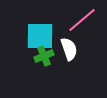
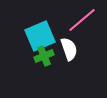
cyan square: rotated 24 degrees counterclockwise
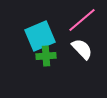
white semicircle: moved 13 px right; rotated 25 degrees counterclockwise
green cross: moved 2 px right; rotated 18 degrees clockwise
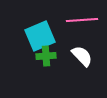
pink line: rotated 36 degrees clockwise
white semicircle: moved 7 px down
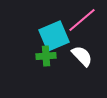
pink line: rotated 36 degrees counterclockwise
cyan square: moved 14 px right
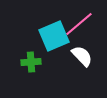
pink line: moved 3 px left, 4 px down
green cross: moved 15 px left, 6 px down
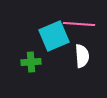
pink line: rotated 44 degrees clockwise
white semicircle: rotated 40 degrees clockwise
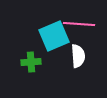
white semicircle: moved 4 px left
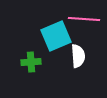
pink line: moved 5 px right, 5 px up
cyan square: moved 2 px right
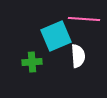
green cross: moved 1 px right
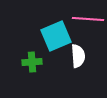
pink line: moved 4 px right
